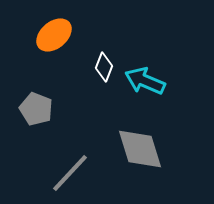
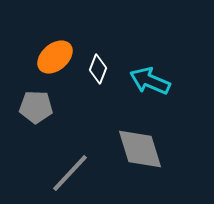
orange ellipse: moved 1 px right, 22 px down
white diamond: moved 6 px left, 2 px down
cyan arrow: moved 5 px right
gray pentagon: moved 2 px up; rotated 20 degrees counterclockwise
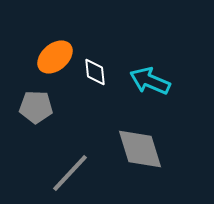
white diamond: moved 3 px left, 3 px down; rotated 28 degrees counterclockwise
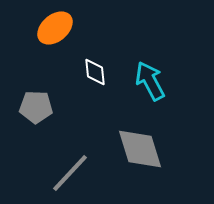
orange ellipse: moved 29 px up
cyan arrow: rotated 39 degrees clockwise
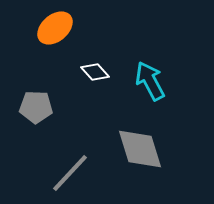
white diamond: rotated 36 degrees counterclockwise
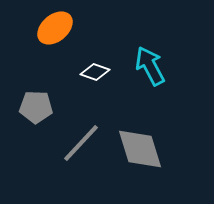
white diamond: rotated 28 degrees counterclockwise
cyan arrow: moved 15 px up
gray line: moved 11 px right, 30 px up
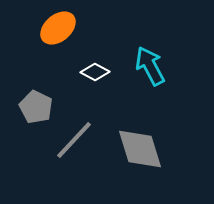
orange ellipse: moved 3 px right
white diamond: rotated 8 degrees clockwise
gray pentagon: rotated 24 degrees clockwise
gray line: moved 7 px left, 3 px up
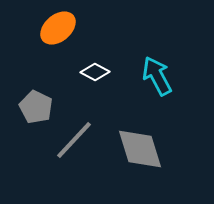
cyan arrow: moved 7 px right, 10 px down
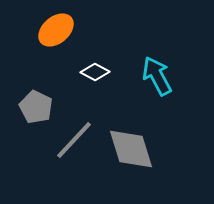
orange ellipse: moved 2 px left, 2 px down
gray diamond: moved 9 px left
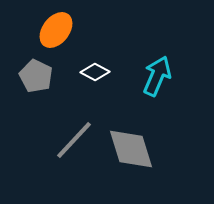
orange ellipse: rotated 12 degrees counterclockwise
cyan arrow: rotated 51 degrees clockwise
gray pentagon: moved 31 px up
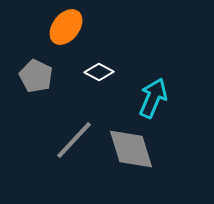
orange ellipse: moved 10 px right, 3 px up
white diamond: moved 4 px right
cyan arrow: moved 4 px left, 22 px down
